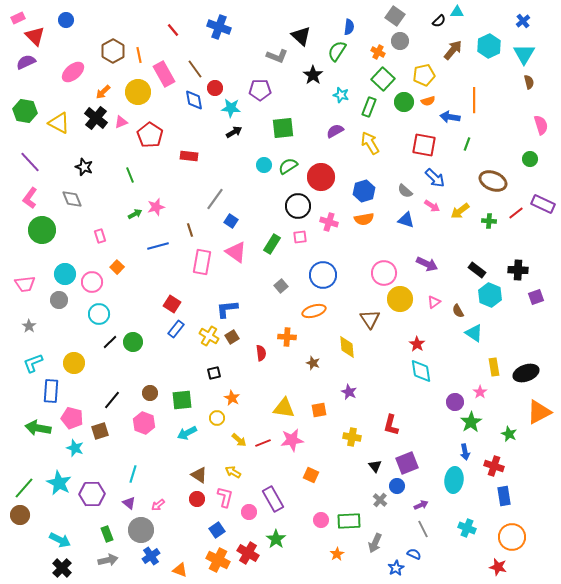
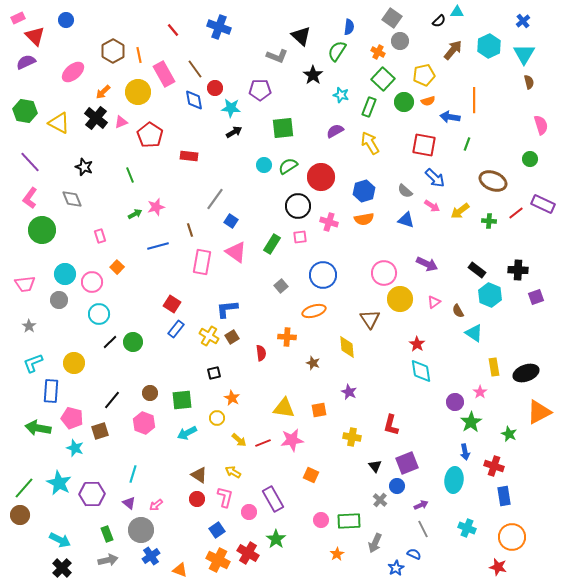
gray square at (395, 16): moved 3 px left, 2 px down
pink arrow at (158, 505): moved 2 px left
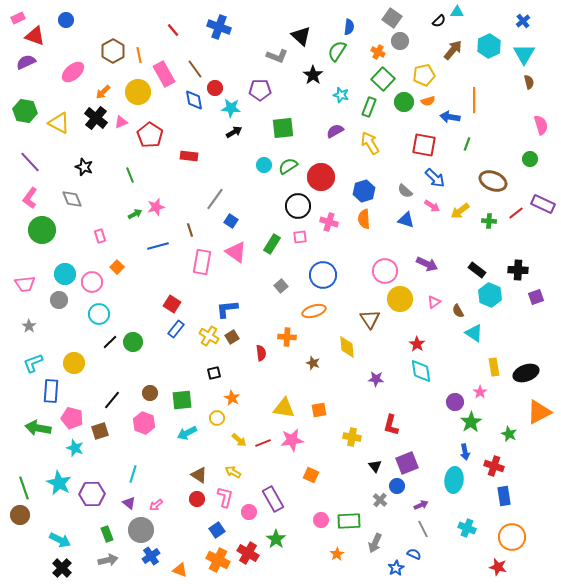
red triangle at (35, 36): rotated 25 degrees counterclockwise
orange semicircle at (364, 219): rotated 96 degrees clockwise
pink circle at (384, 273): moved 1 px right, 2 px up
purple star at (349, 392): moved 27 px right, 13 px up; rotated 21 degrees counterclockwise
green line at (24, 488): rotated 60 degrees counterclockwise
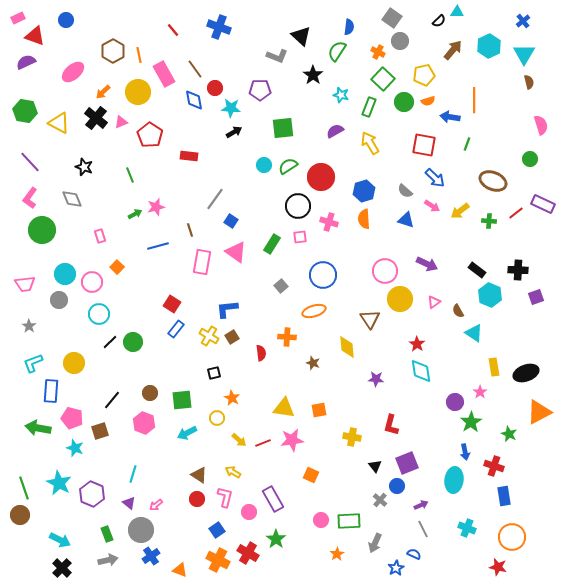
purple hexagon at (92, 494): rotated 25 degrees clockwise
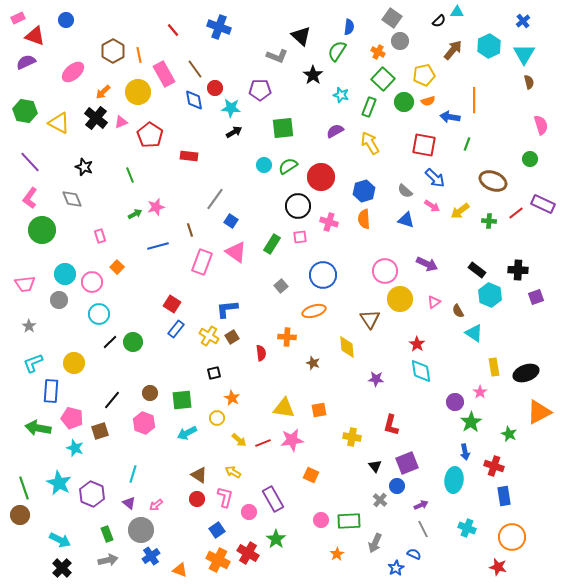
pink rectangle at (202, 262): rotated 10 degrees clockwise
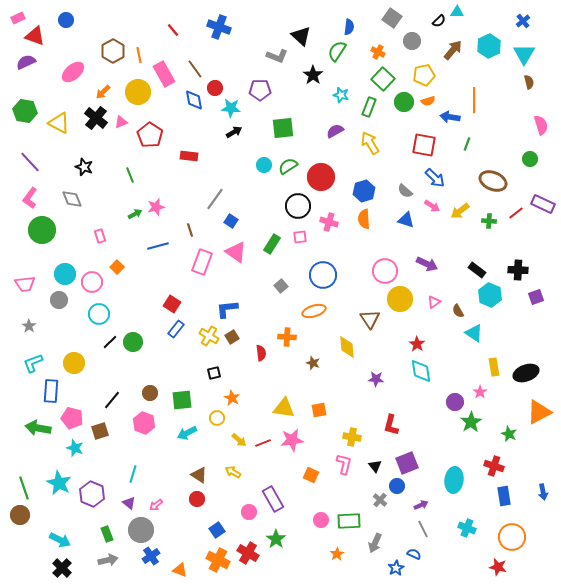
gray circle at (400, 41): moved 12 px right
blue arrow at (465, 452): moved 78 px right, 40 px down
pink L-shape at (225, 497): moved 119 px right, 33 px up
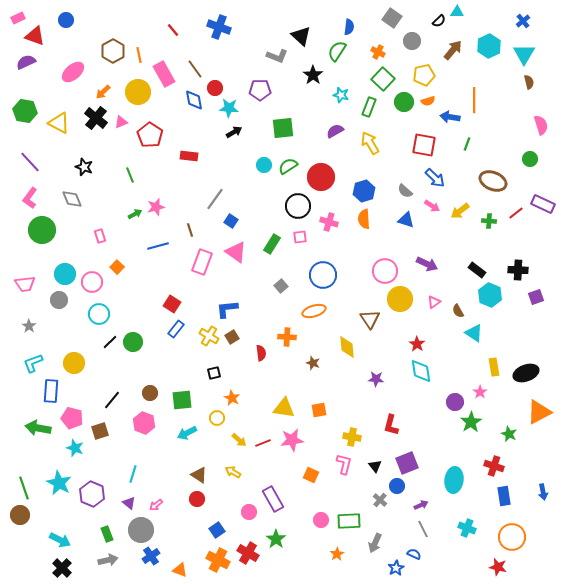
cyan star at (231, 108): moved 2 px left
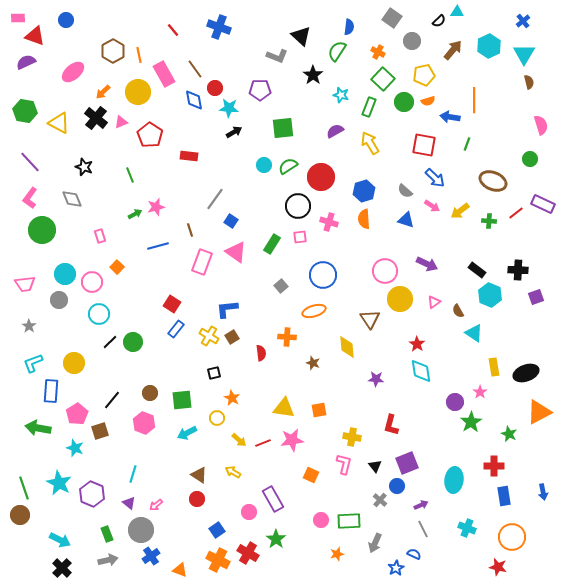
pink rectangle at (18, 18): rotated 24 degrees clockwise
pink pentagon at (72, 418): moved 5 px right, 4 px up; rotated 25 degrees clockwise
red cross at (494, 466): rotated 18 degrees counterclockwise
orange star at (337, 554): rotated 16 degrees clockwise
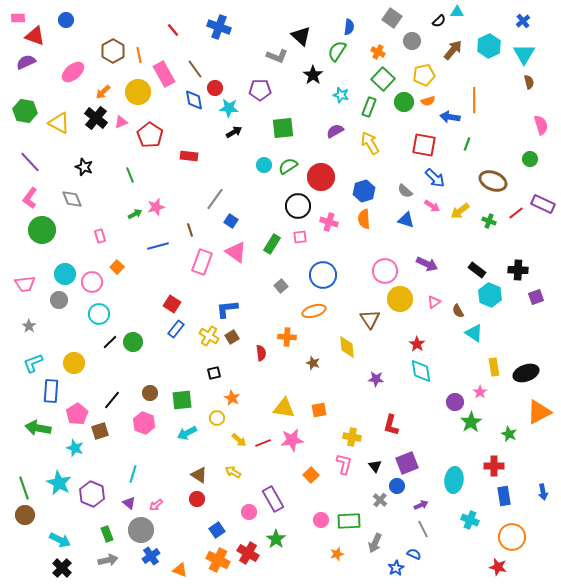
green cross at (489, 221): rotated 16 degrees clockwise
orange square at (311, 475): rotated 21 degrees clockwise
brown circle at (20, 515): moved 5 px right
cyan cross at (467, 528): moved 3 px right, 8 px up
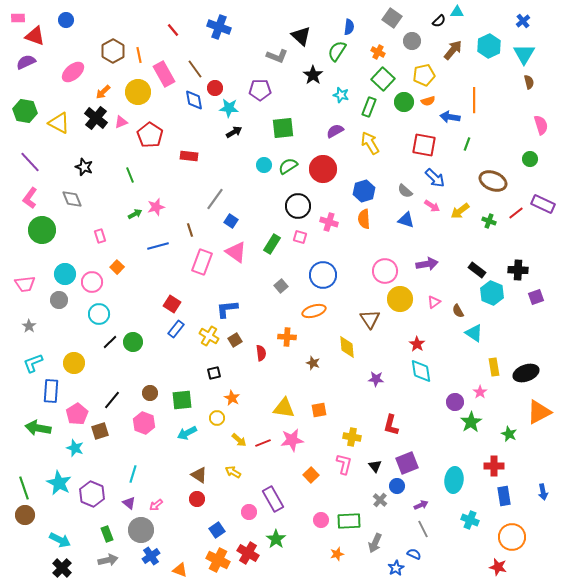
red circle at (321, 177): moved 2 px right, 8 px up
pink square at (300, 237): rotated 24 degrees clockwise
purple arrow at (427, 264): rotated 35 degrees counterclockwise
cyan hexagon at (490, 295): moved 2 px right, 2 px up
brown square at (232, 337): moved 3 px right, 3 px down
